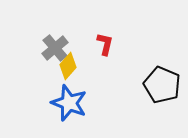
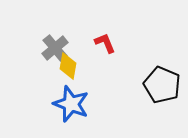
red L-shape: moved 1 px up; rotated 35 degrees counterclockwise
yellow diamond: rotated 32 degrees counterclockwise
blue star: moved 2 px right, 1 px down
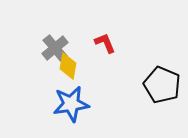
blue star: rotated 30 degrees counterclockwise
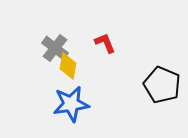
gray cross: rotated 12 degrees counterclockwise
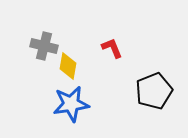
red L-shape: moved 7 px right, 5 px down
gray cross: moved 11 px left, 2 px up; rotated 24 degrees counterclockwise
black pentagon: moved 8 px left, 6 px down; rotated 27 degrees clockwise
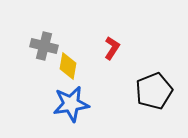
red L-shape: rotated 55 degrees clockwise
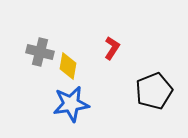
gray cross: moved 4 px left, 6 px down
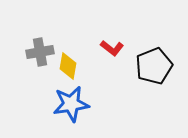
red L-shape: rotated 95 degrees clockwise
gray cross: rotated 24 degrees counterclockwise
black pentagon: moved 25 px up
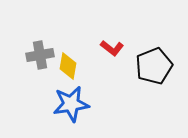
gray cross: moved 3 px down
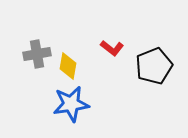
gray cross: moved 3 px left, 1 px up
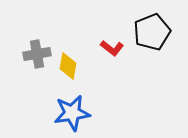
black pentagon: moved 2 px left, 34 px up
blue star: moved 1 px right, 9 px down
